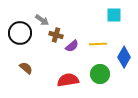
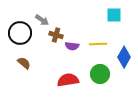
purple semicircle: rotated 48 degrees clockwise
brown semicircle: moved 2 px left, 5 px up
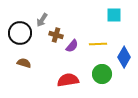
gray arrow: rotated 88 degrees clockwise
purple semicircle: rotated 56 degrees counterclockwise
brown semicircle: rotated 24 degrees counterclockwise
green circle: moved 2 px right
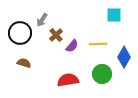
brown cross: rotated 32 degrees clockwise
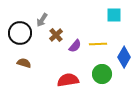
purple semicircle: moved 3 px right
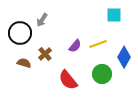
brown cross: moved 11 px left, 19 px down
yellow line: rotated 18 degrees counterclockwise
red semicircle: rotated 120 degrees counterclockwise
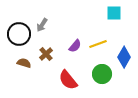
cyan square: moved 2 px up
gray arrow: moved 5 px down
black circle: moved 1 px left, 1 px down
brown cross: moved 1 px right
